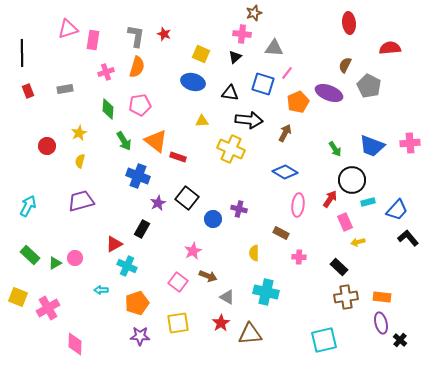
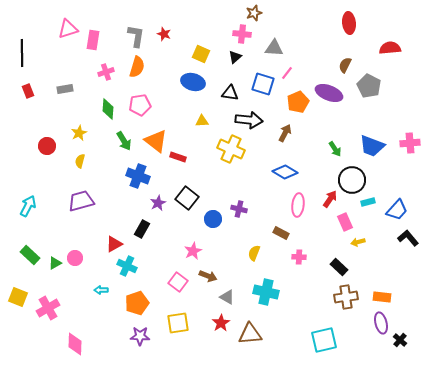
yellow semicircle at (254, 253): rotated 21 degrees clockwise
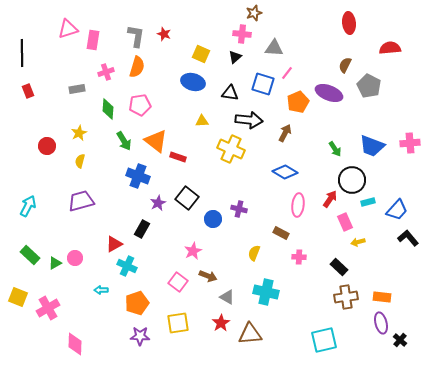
gray rectangle at (65, 89): moved 12 px right
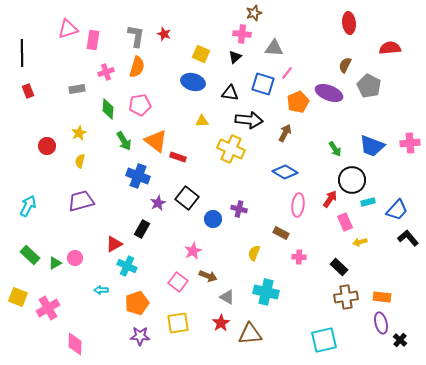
yellow arrow at (358, 242): moved 2 px right
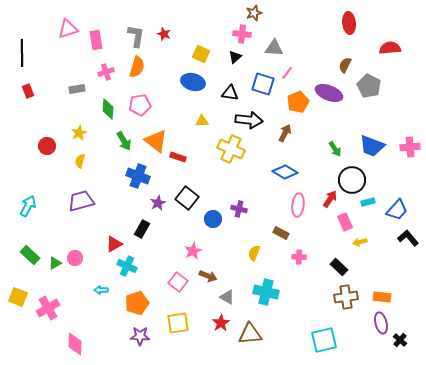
pink rectangle at (93, 40): moved 3 px right; rotated 18 degrees counterclockwise
pink cross at (410, 143): moved 4 px down
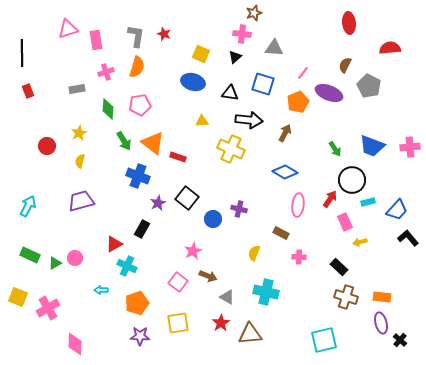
pink line at (287, 73): moved 16 px right
orange triangle at (156, 141): moved 3 px left, 2 px down
green rectangle at (30, 255): rotated 18 degrees counterclockwise
brown cross at (346, 297): rotated 25 degrees clockwise
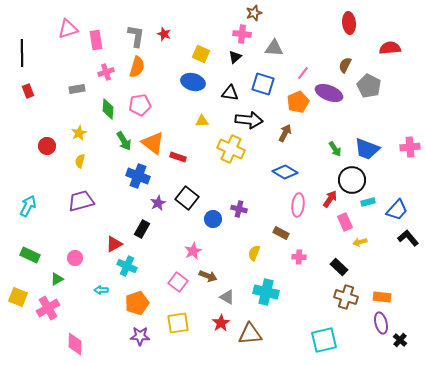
blue trapezoid at (372, 146): moved 5 px left, 3 px down
green triangle at (55, 263): moved 2 px right, 16 px down
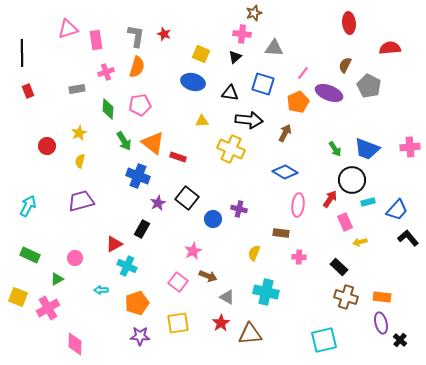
brown rectangle at (281, 233): rotated 21 degrees counterclockwise
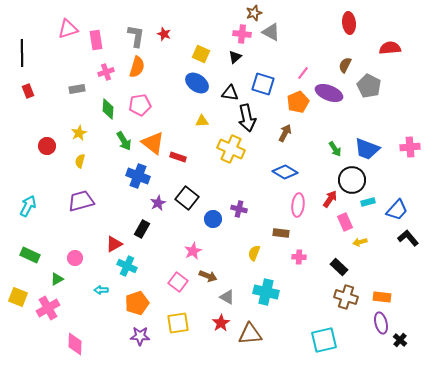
gray triangle at (274, 48): moved 3 px left, 16 px up; rotated 24 degrees clockwise
blue ellipse at (193, 82): moved 4 px right, 1 px down; rotated 20 degrees clockwise
black arrow at (249, 120): moved 2 px left, 2 px up; rotated 72 degrees clockwise
